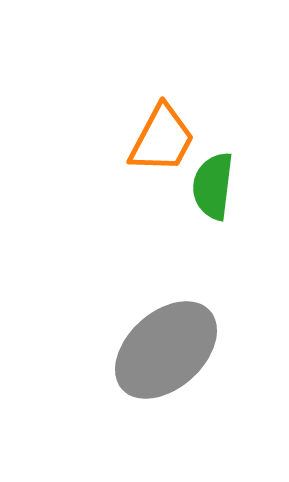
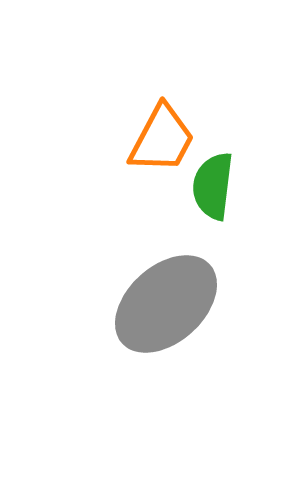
gray ellipse: moved 46 px up
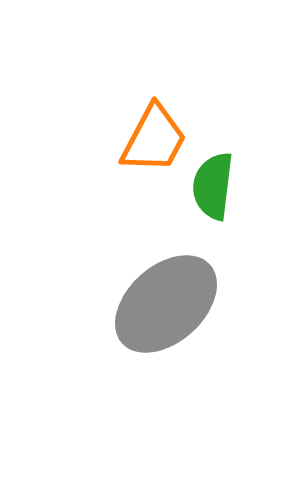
orange trapezoid: moved 8 px left
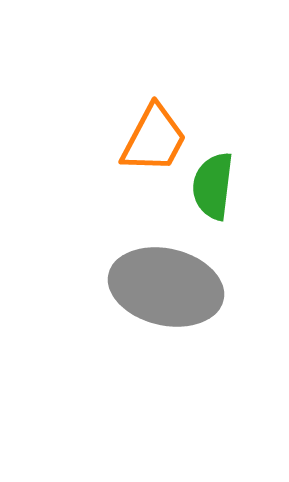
gray ellipse: moved 17 px up; rotated 55 degrees clockwise
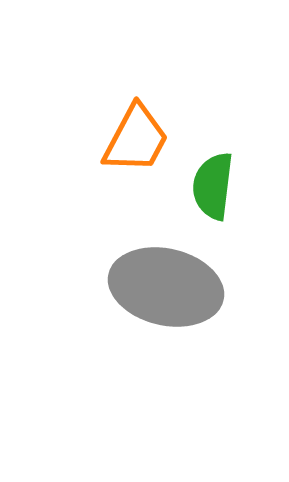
orange trapezoid: moved 18 px left
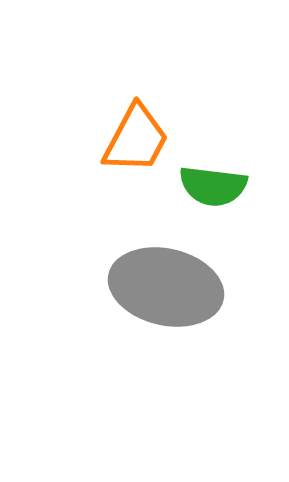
green semicircle: rotated 90 degrees counterclockwise
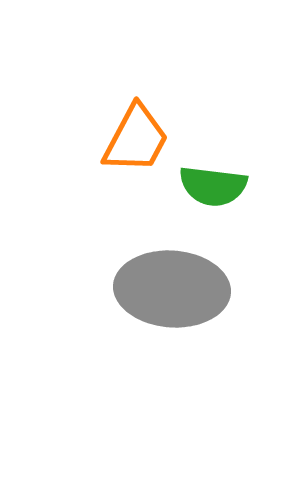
gray ellipse: moved 6 px right, 2 px down; rotated 9 degrees counterclockwise
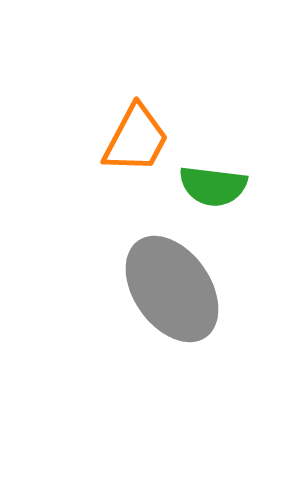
gray ellipse: rotated 51 degrees clockwise
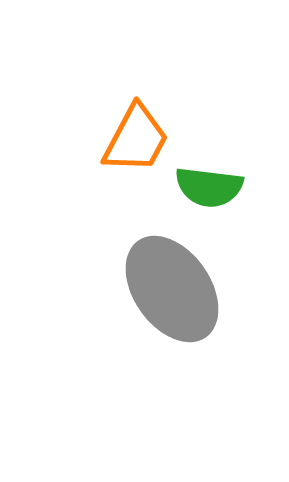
green semicircle: moved 4 px left, 1 px down
